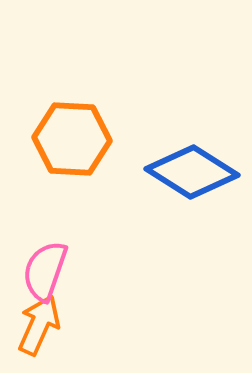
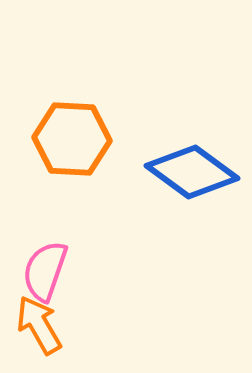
blue diamond: rotated 4 degrees clockwise
orange arrow: rotated 54 degrees counterclockwise
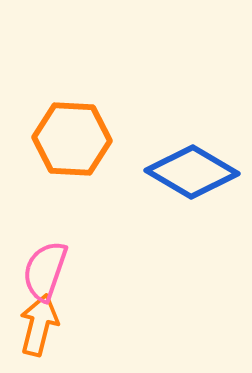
blue diamond: rotated 6 degrees counterclockwise
orange arrow: rotated 44 degrees clockwise
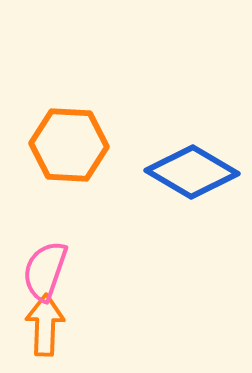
orange hexagon: moved 3 px left, 6 px down
orange arrow: moved 6 px right; rotated 12 degrees counterclockwise
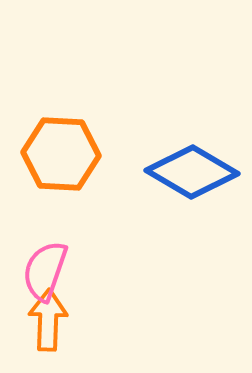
orange hexagon: moved 8 px left, 9 px down
orange arrow: moved 3 px right, 5 px up
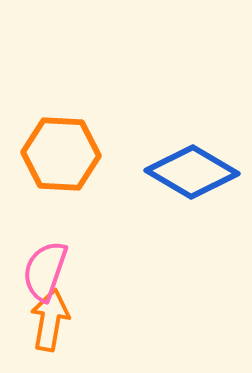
orange arrow: moved 2 px right; rotated 8 degrees clockwise
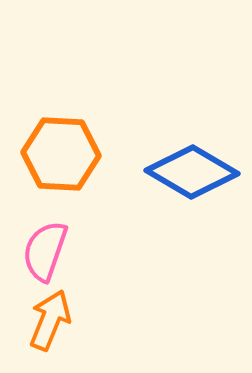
pink semicircle: moved 20 px up
orange arrow: rotated 12 degrees clockwise
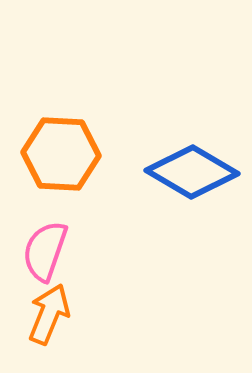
orange arrow: moved 1 px left, 6 px up
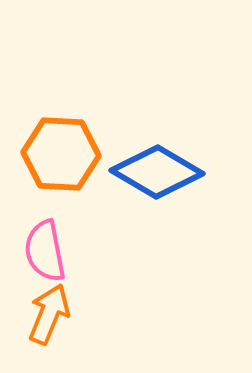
blue diamond: moved 35 px left
pink semicircle: rotated 30 degrees counterclockwise
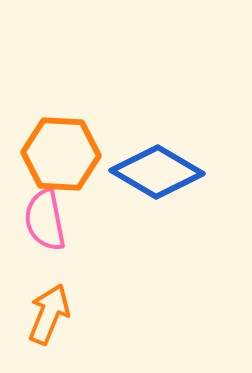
pink semicircle: moved 31 px up
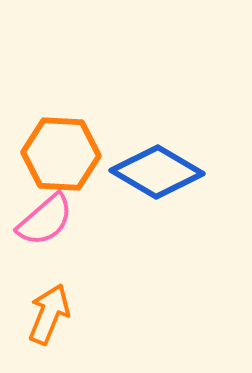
pink semicircle: rotated 120 degrees counterclockwise
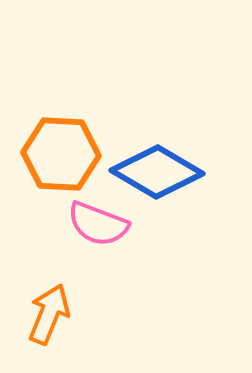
pink semicircle: moved 53 px right, 4 px down; rotated 62 degrees clockwise
